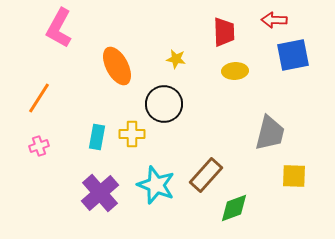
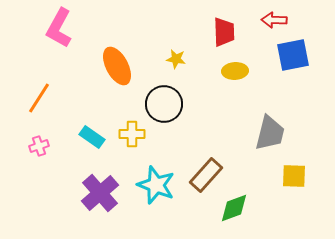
cyan rectangle: moved 5 px left; rotated 65 degrees counterclockwise
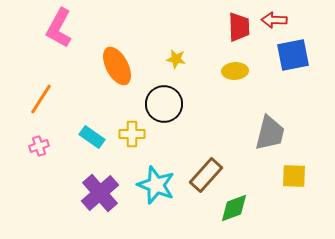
red trapezoid: moved 15 px right, 5 px up
orange line: moved 2 px right, 1 px down
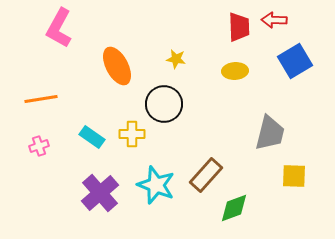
blue square: moved 2 px right, 6 px down; rotated 20 degrees counterclockwise
orange line: rotated 48 degrees clockwise
